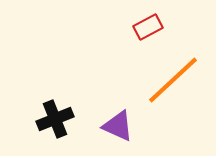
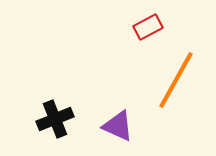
orange line: moved 3 px right; rotated 18 degrees counterclockwise
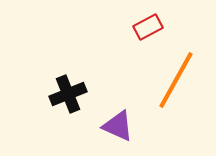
black cross: moved 13 px right, 25 px up
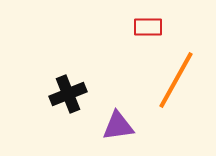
red rectangle: rotated 28 degrees clockwise
purple triangle: rotated 32 degrees counterclockwise
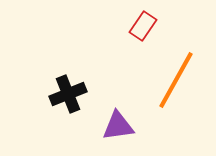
red rectangle: moved 5 px left, 1 px up; rotated 56 degrees counterclockwise
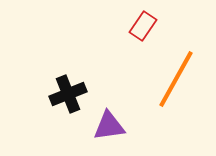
orange line: moved 1 px up
purple triangle: moved 9 px left
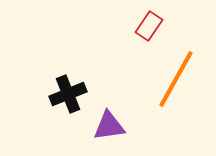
red rectangle: moved 6 px right
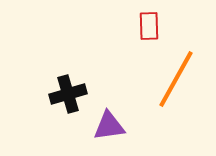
red rectangle: rotated 36 degrees counterclockwise
black cross: rotated 6 degrees clockwise
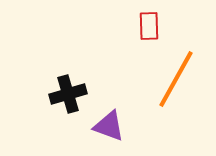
purple triangle: rotated 28 degrees clockwise
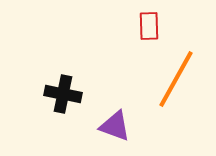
black cross: moved 5 px left; rotated 27 degrees clockwise
purple triangle: moved 6 px right
